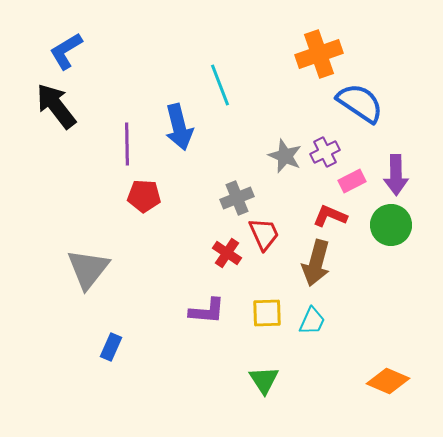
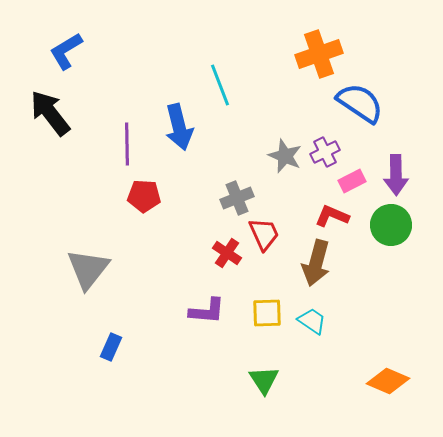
black arrow: moved 6 px left, 7 px down
red L-shape: moved 2 px right
cyan trapezoid: rotated 80 degrees counterclockwise
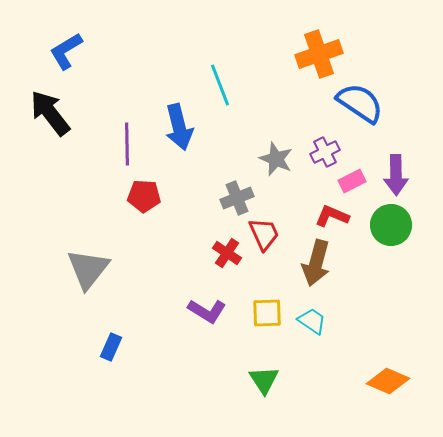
gray star: moved 9 px left, 3 px down
purple L-shape: rotated 27 degrees clockwise
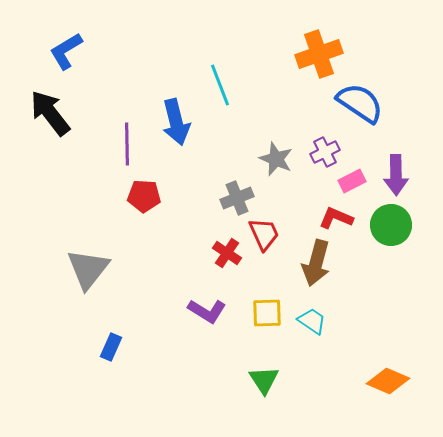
blue arrow: moved 3 px left, 5 px up
red L-shape: moved 4 px right, 2 px down
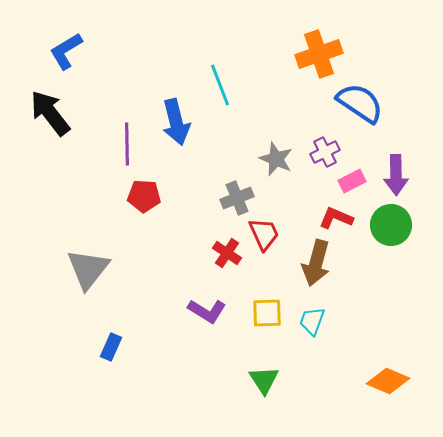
cyan trapezoid: rotated 104 degrees counterclockwise
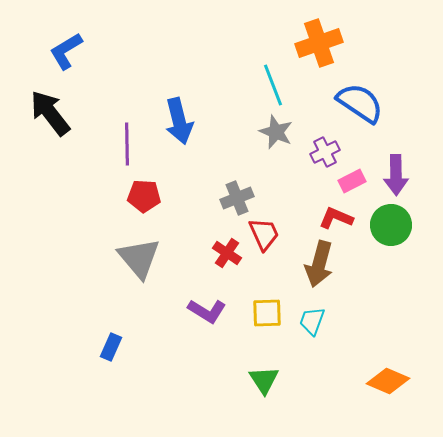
orange cross: moved 11 px up
cyan line: moved 53 px right
blue arrow: moved 3 px right, 1 px up
gray star: moved 27 px up
brown arrow: moved 3 px right, 1 px down
gray triangle: moved 51 px right, 11 px up; rotated 18 degrees counterclockwise
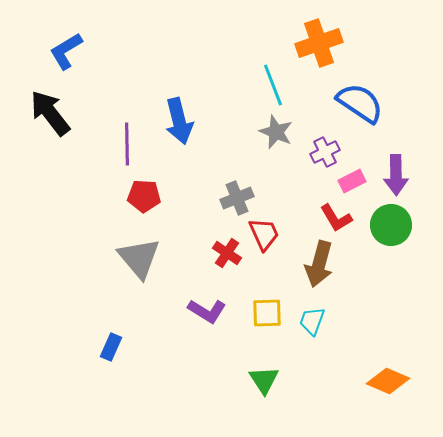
red L-shape: rotated 144 degrees counterclockwise
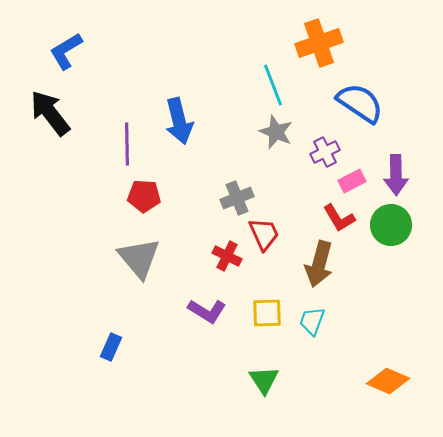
red L-shape: moved 3 px right
red cross: moved 3 px down; rotated 8 degrees counterclockwise
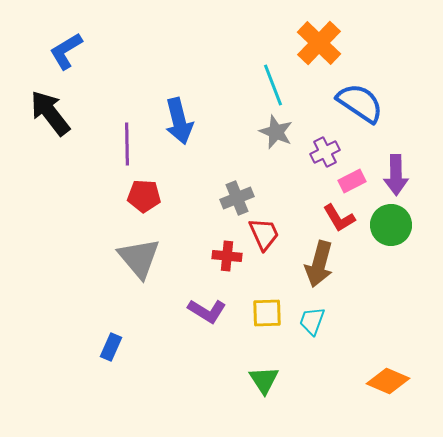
orange cross: rotated 27 degrees counterclockwise
red cross: rotated 20 degrees counterclockwise
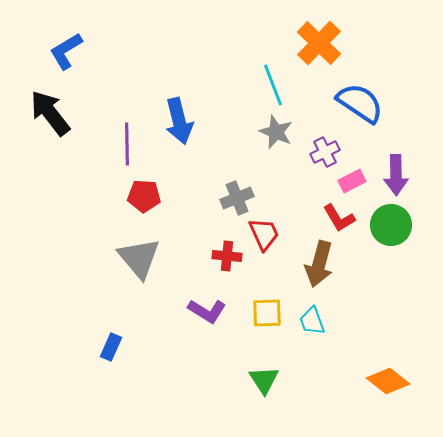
cyan trapezoid: rotated 40 degrees counterclockwise
orange diamond: rotated 15 degrees clockwise
